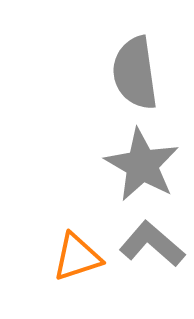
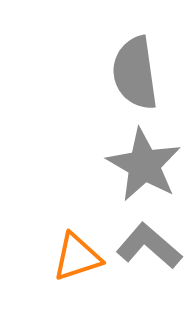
gray star: moved 2 px right
gray L-shape: moved 3 px left, 2 px down
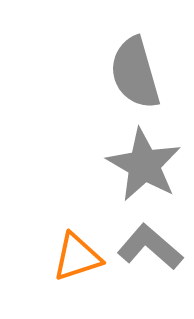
gray semicircle: rotated 8 degrees counterclockwise
gray L-shape: moved 1 px right, 1 px down
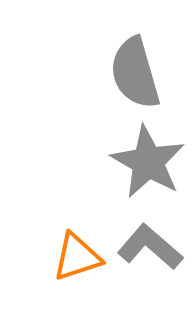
gray star: moved 4 px right, 3 px up
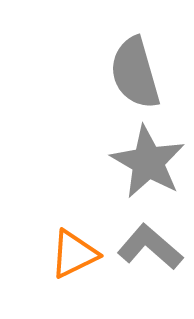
orange triangle: moved 3 px left, 3 px up; rotated 8 degrees counterclockwise
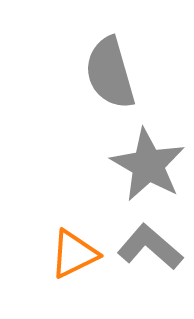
gray semicircle: moved 25 px left
gray star: moved 3 px down
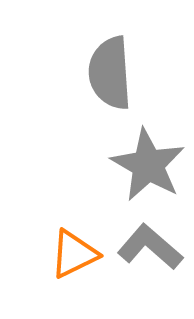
gray semicircle: rotated 12 degrees clockwise
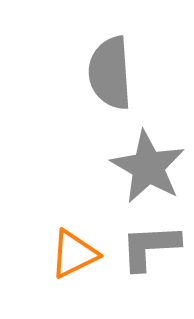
gray star: moved 2 px down
gray L-shape: rotated 44 degrees counterclockwise
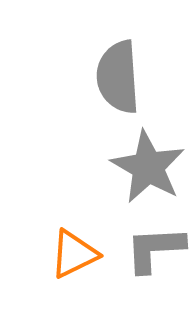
gray semicircle: moved 8 px right, 4 px down
gray L-shape: moved 5 px right, 2 px down
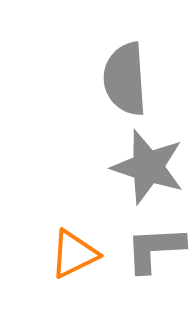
gray semicircle: moved 7 px right, 2 px down
gray star: rotated 12 degrees counterclockwise
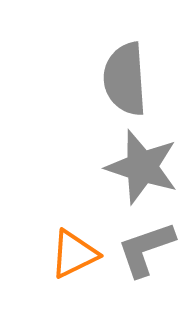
gray star: moved 6 px left
gray L-shape: moved 9 px left; rotated 16 degrees counterclockwise
